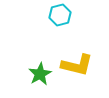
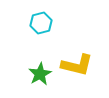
cyan hexagon: moved 19 px left, 8 px down
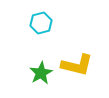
green star: moved 1 px right, 1 px up
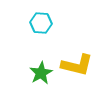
cyan hexagon: rotated 20 degrees clockwise
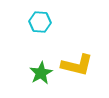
cyan hexagon: moved 1 px left, 1 px up
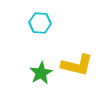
cyan hexagon: moved 1 px down
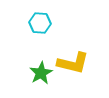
yellow L-shape: moved 4 px left, 2 px up
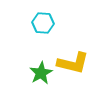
cyan hexagon: moved 3 px right
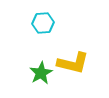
cyan hexagon: rotated 10 degrees counterclockwise
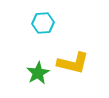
green star: moved 3 px left
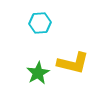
cyan hexagon: moved 3 px left
